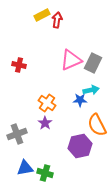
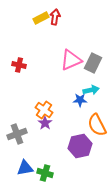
yellow rectangle: moved 1 px left, 3 px down
red arrow: moved 2 px left, 3 px up
orange cross: moved 3 px left, 7 px down
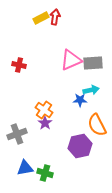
gray rectangle: rotated 60 degrees clockwise
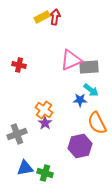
yellow rectangle: moved 1 px right, 1 px up
gray rectangle: moved 4 px left, 4 px down
cyan arrow: rotated 49 degrees clockwise
orange semicircle: moved 2 px up
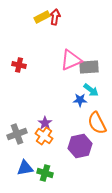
orange cross: moved 26 px down
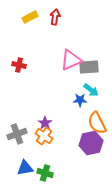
yellow rectangle: moved 12 px left
purple hexagon: moved 11 px right, 3 px up
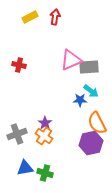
cyan arrow: moved 1 px down
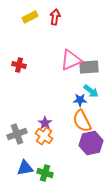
orange semicircle: moved 15 px left, 2 px up
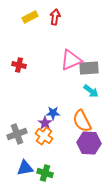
gray rectangle: moved 1 px down
blue star: moved 27 px left, 13 px down
purple hexagon: moved 2 px left; rotated 15 degrees clockwise
